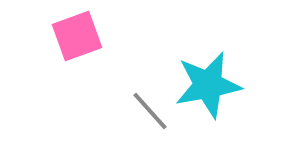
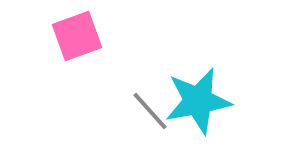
cyan star: moved 10 px left, 16 px down
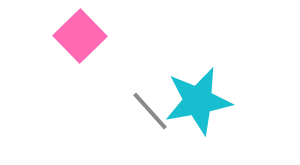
pink square: moved 3 px right; rotated 24 degrees counterclockwise
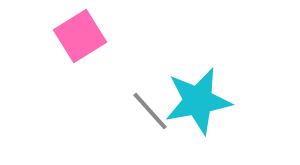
pink square: rotated 12 degrees clockwise
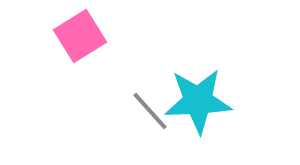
cyan star: rotated 8 degrees clockwise
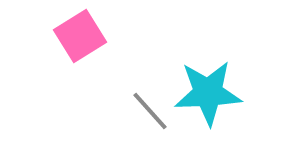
cyan star: moved 10 px right, 8 px up
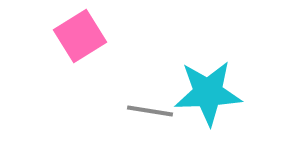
gray line: rotated 39 degrees counterclockwise
